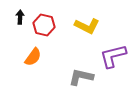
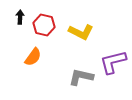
yellow L-shape: moved 6 px left, 6 px down
purple L-shape: moved 6 px down
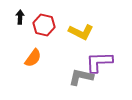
orange semicircle: moved 1 px down
purple L-shape: moved 14 px left; rotated 12 degrees clockwise
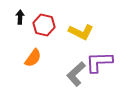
gray L-shape: moved 5 px left, 3 px up; rotated 55 degrees counterclockwise
